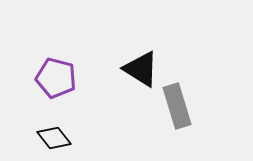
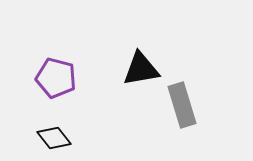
black triangle: rotated 42 degrees counterclockwise
gray rectangle: moved 5 px right, 1 px up
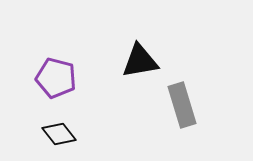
black triangle: moved 1 px left, 8 px up
black diamond: moved 5 px right, 4 px up
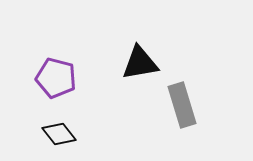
black triangle: moved 2 px down
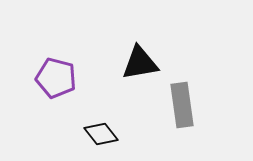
gray rectangle: rotated 9 degrees clockwise
black diamond: moved 42 px right
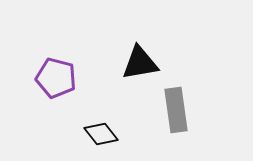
gray rectangle: moved 6 px left, 5 px down
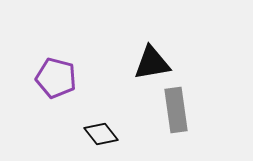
black triangle: moved 12 px right
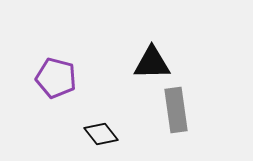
black triangle: rotated 9 degrees clockwise
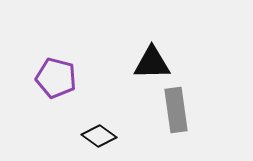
black diamond: moved 2 px left, 2 px down; rotated 16 degrees counterclockwise
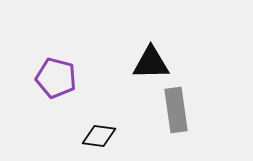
black triangle: moved 1 px left
black diamond: rotated 28 degrees counterclockwise
